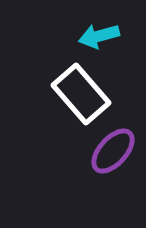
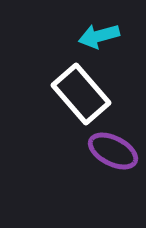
purple ellipse: rotated 75 degrees clockwise
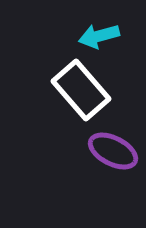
white rectangle: moved 4 px up
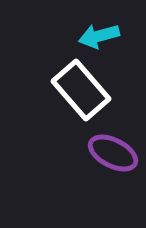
purple ellipse: moved 2 px down
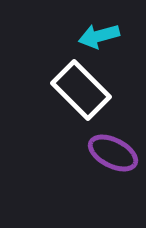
white rectangle: rotated 4 degrees counterclockwise
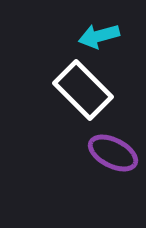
white rectangle: moved 2 px right
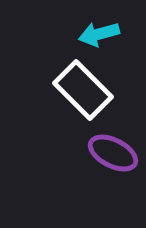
cyan arrow: moved 2 px up
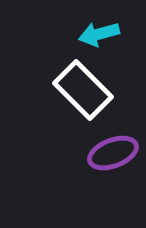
purple ellipse: rotated 48 degrees counterclockwise
